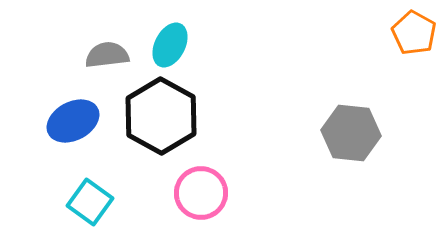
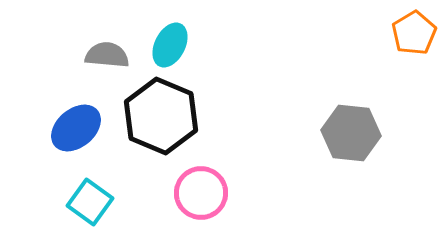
orange pentagon: rotated 12 degrees clockwise
gray semicircle: rotated 12 degrees clockwise
black hexagon: rotated 6 degrees counterclockwise
blue ellipse: moved 3 px right, 7 px down; rotated 12 degrees counterclockwise
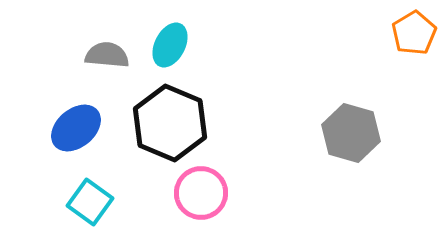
black hexagon: moved 9 px right, 7 px down
gray hexagon: rotated 10 degrees clockwise
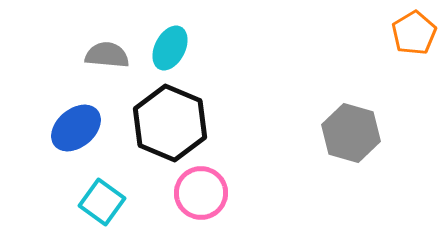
cyan ellipse: moved 3 px down
cyan square: moved 12 px right
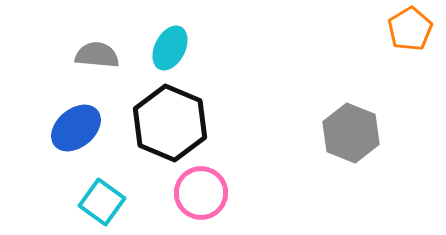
orange pentagon: moved 4 px left, 4 px up
gray semicircle: moved 10 px left
gray hexagon: rotated 6 degrees clockwise
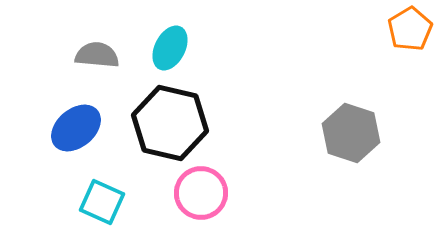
black hexagon: rotated 10 degrees counterclockwise
gray hexagon: rotated 4 degrees counterclockwise
cyan square: rotated 12 degrees counterclockwise
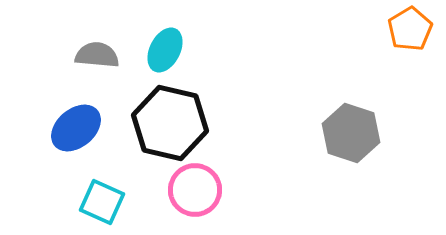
cyan ellipse: moved 5 px left, 2 px down
pink circle: moved 6 px left, 3 px up
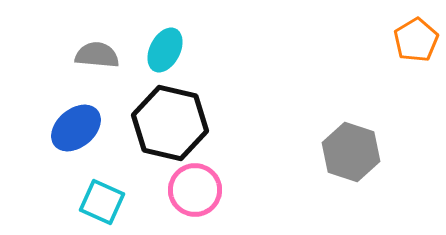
orange pentagon: moved 6 px right, 11 px down
gray hexagon: moved 19 px down
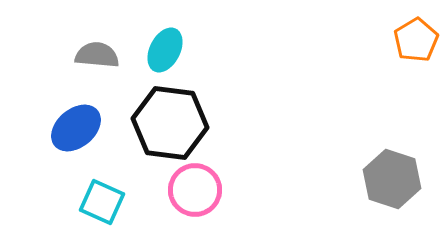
black hexagon: rotated 6 degrees counterclockwise
gray hexagon: moved 41 px right, 27 px down
